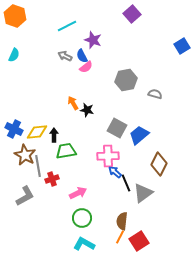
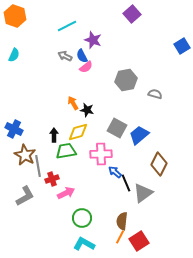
yellow diamond: moved 41 px right; rotated 10 degrees counterclockwise
pink cross: moved 7 px left, 2 px up
pink arrow: moved 12 px left
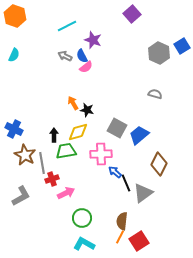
gray hexagon: moved 33 px right, 27 px up; rotated 25 degrees counterclockwise
gray line: moved 4 px right, 3 px up
gray L-shape: moved 4 px left
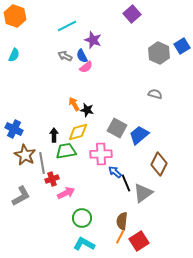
orange arrow: moved 1 px right, 1 px down
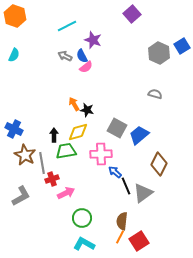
black line: moved 3 px down
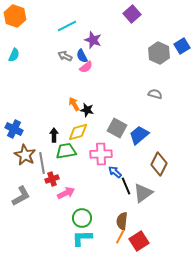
cyan L-shape: moved 2 px left, 6 px up; rotated 30 degrees counterclockwise
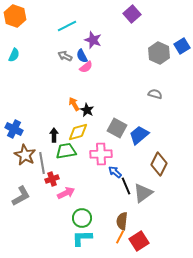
black star: rotated 16 degrees clockwise
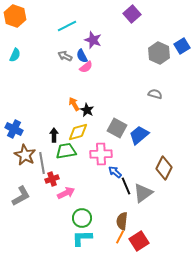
cyan semicircle: moved 1 px right
brown diamond: moved 5 px right, 4 px down
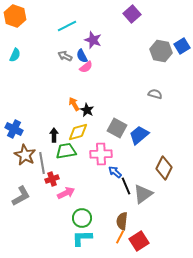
gray hexagon: moved 2 px right, 2 px up; rotated 15 degrees counterclockwise
gray triangle: moved 1 px down
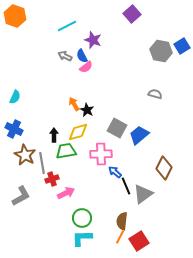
cyan semicircle: moved 42 px down
